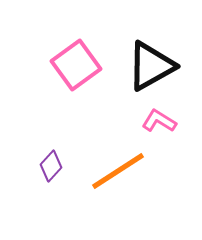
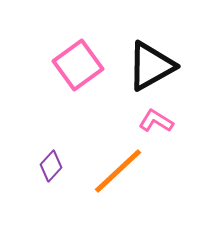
pink square: moved 2 px right
pink L-shape: moved 3 px left
orange line: rotated 10 degrees counterclockwise
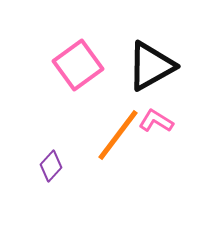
orange line: moved 36 px up; rotated 10 degrees counterclockwise
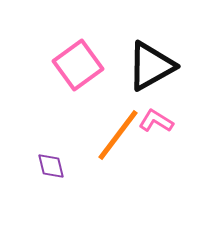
purple diamond: rotated 56 degrees counterclockwise
